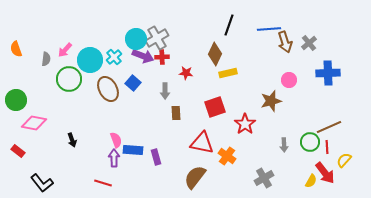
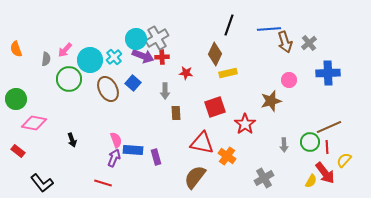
green circle at (16, 100): moved 1 px up
purple arrow at (114, 158): rotated 24 degrees clockwise
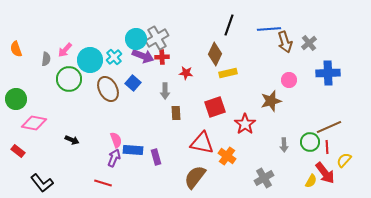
black arrow at (72, 140): rotated 48 degrees counterclockwise
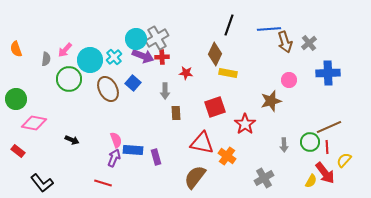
yellow rectangle at (228, 73): rotated 24 degrees clockwise
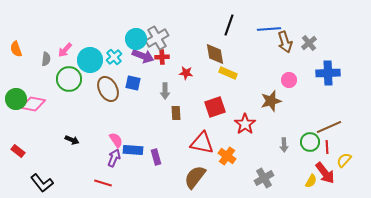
brown diamond at (215, 54): rotated 35 degrees counterclockwise
yellow rectangle at (228, 73): rotated 12 degrees clockwise
blue square at (133, 83): rotated 28 degrees counterclockwise
pink diamond at (34, 123): moved 1 px left, 19 px up
pink semicircle at (116, 140): rotated 14 degrees counterclockwise
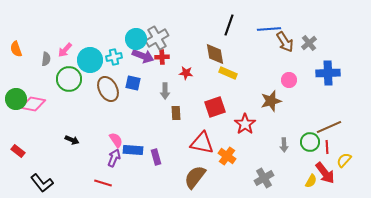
brown arrow at (285, 42): rotated 15 degrees counterclockwise
cyan cross at (114, 57): rotated 28 degrees clockwise
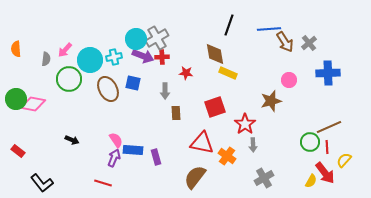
orange semicircle at (16, 49): rotated 14 degrees clockwise
gray arrow at (284, 145): moved 31 px left
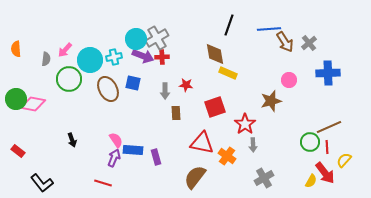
red star at (186, 73): moved 12 px down
black arrow at (72, 140): rotated 48 degrees clockwise
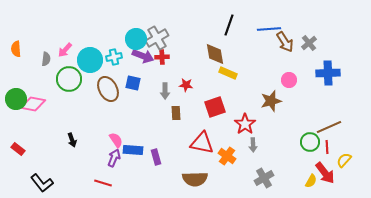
red rectangle at (18, 151): moved 2 px up
brown semicircle at (195, 177): moved 2 px down; rotated 130 degrees counterclockwise
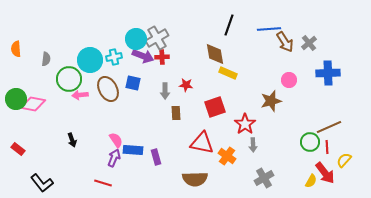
pink arrow at (65, 50): moved 15 px right, 45 px down; rotated 42 degrees clockwise
